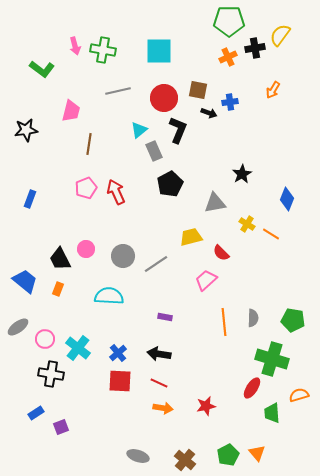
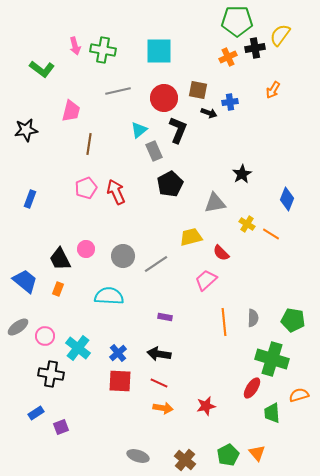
green pentagon at (229, 21): moved 8 px right
pink circle at (45, 339): moved 3 px up
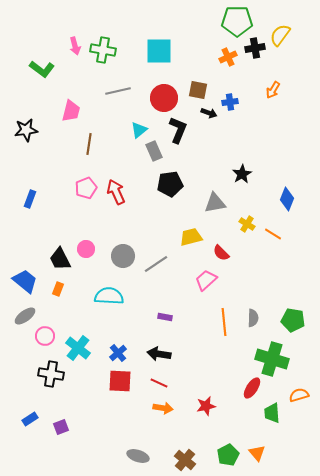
black pentagon at (170, 184): rotated 20 degrees clockwise
orange line at (271, 234): moved 2 px right
gray ellipse at (18, 327): moved 7 px right, 11 px up
blue rectangle at (36, 413): moved 6 px left, 6 px down
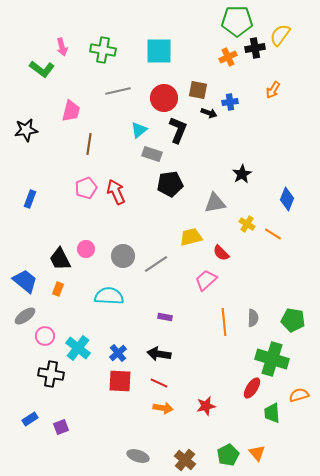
pink arrow at (75, 46): moved 13 px left, 1 px down
gray rectangle at (154, 151): moved 2 px left, 3 px down; rotated 48 degrees counterclockwise
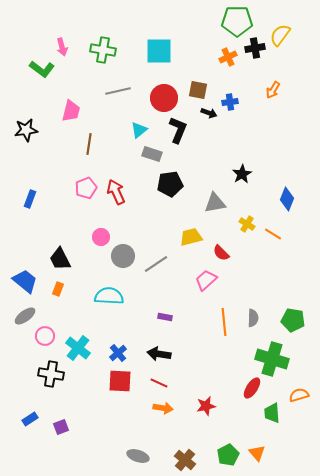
pink circle at (86, 249): moved 15 px right, 12 px up
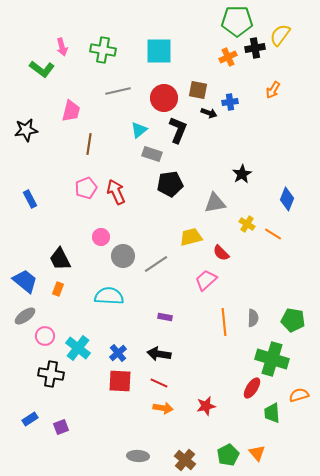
blue rectangle at (30, 199): rotated 48 degrees counterclockwise
gray ellipse at (138, 456): rotated 15 degrees counterclockwise
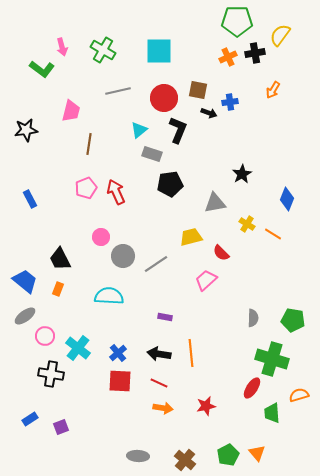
black cross at (255, 48): moved 5 px down
green cross at (103, 50): rotated 20 degrees clockwise
orange line at (224, 322): moved 33 px left, 31 px down
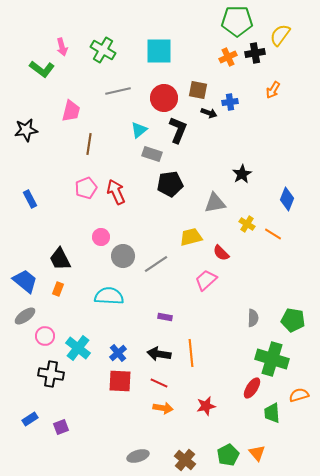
gray ellipse at (138, 456): rotated 20 degrees counterclockwise
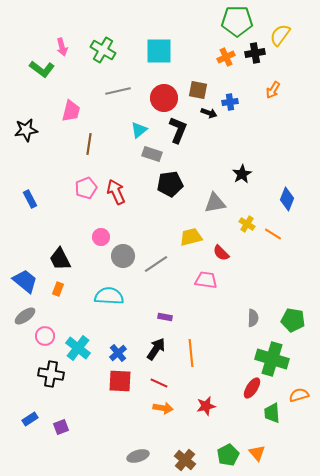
orange cross at (228, 57): moved 2 px left
pink trapezoid at (206, 280): rotated 50 degrees clockwise
black arrow at (159, 354): moved 3 px left, 5 px up; rotated 115 degrees clockwise
